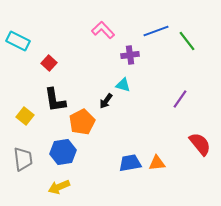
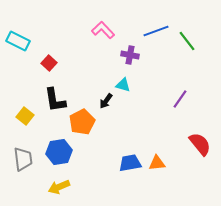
purple cross: rotated 18 degrees clockwise
blue hexagon: moved 4 px left
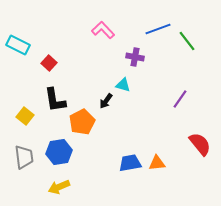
blue line: moved 2 px right, 2 px up
cyan rectangle: moved 4 px down
purple cross: moved 5 px right, 2 px down
gray trapezoid: moved 1 px right, 2 px up
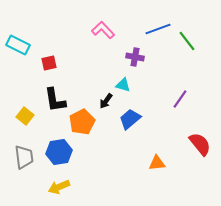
red square: rotated 35 degrees clockwise
blue trapezoid: moved 44 px up; rotated 30 degrees counterclockwise
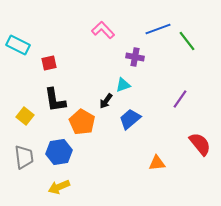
cyan triangle: rotated 35 degrees counterclockwise
orange pentagon: rotated 15 degrees counterclockwise
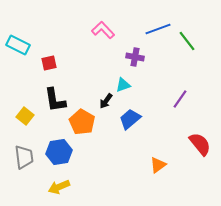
orange triangle: moved 1 px right, 2 px down; rotated 30 degrees counterclockwise
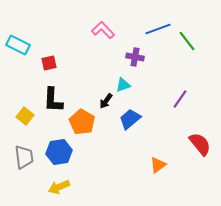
black L-shape: moved 2 px left; rotated 12 degrees clockwise
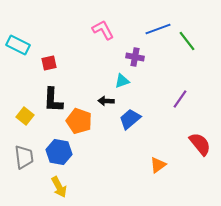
pink L-shape: rotated 15 degrees clockwise
cyan triangle: moved 1 px left, 4 px up
black arrow: rotated 56 degrees clockwise
orange pentagon: moved 3 px left, 1 px up; rotated 10 degrees counterclockwise
blue hexagon: rotated 20 degrees clockwise
yellow arrow: rotated 95 degrees counterclockwise
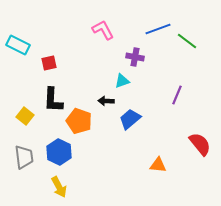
green line: rotated 15 degrees counterclockwise
purple line: moved 3 px left, 4 px up; rotated 12 degrees counterclockwise
blue hexagon: rotated 15 degrees clockwise
orange triangle: rotated 42 degrees clockwise
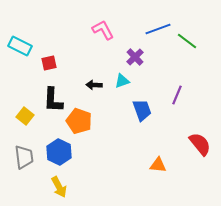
cyan rectangle: moved 2 px right, 1 px down
purple cross: rotated 36 degrees clockwise
black arrow: moved 12 px left, 16 px up
blue trapezoid: moved 12 px right, 9 px up; rotated 110 degrees clockwise
